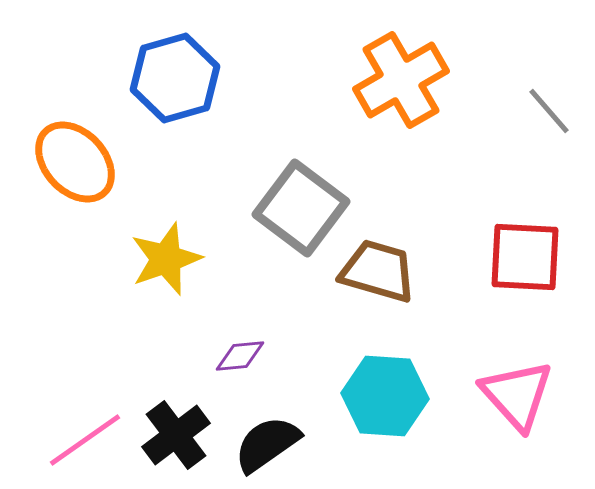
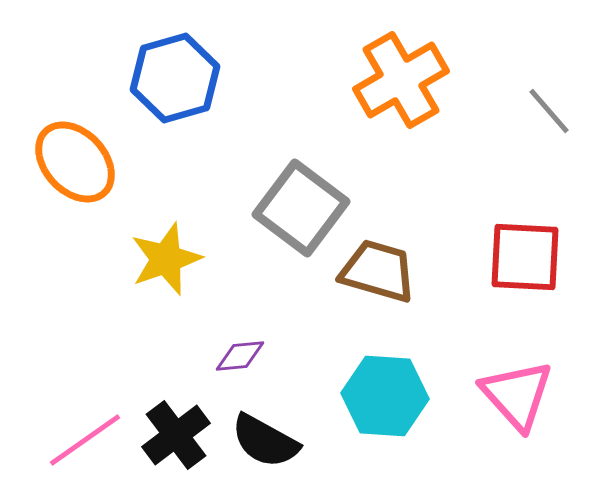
black semicircle: moved 2 px left, 3 px up; rotated 116 degrees counterclockwise
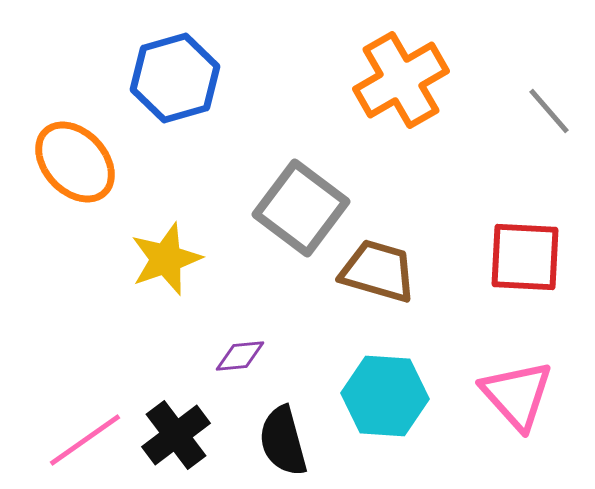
black semicircle: moved 18 px right; rotated 46 degrees clockwise
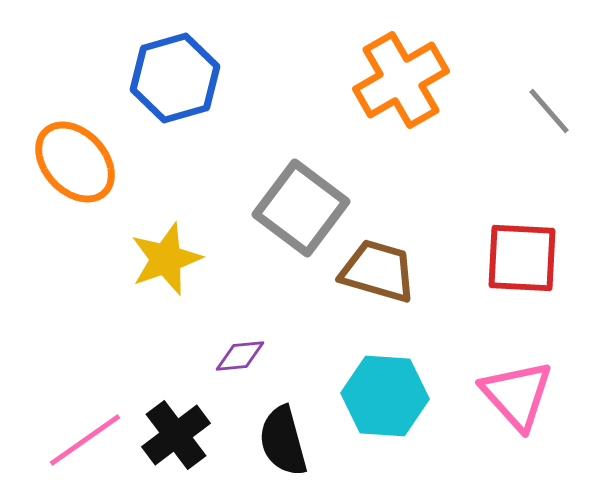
red square: moved 3 px left, 1 px down
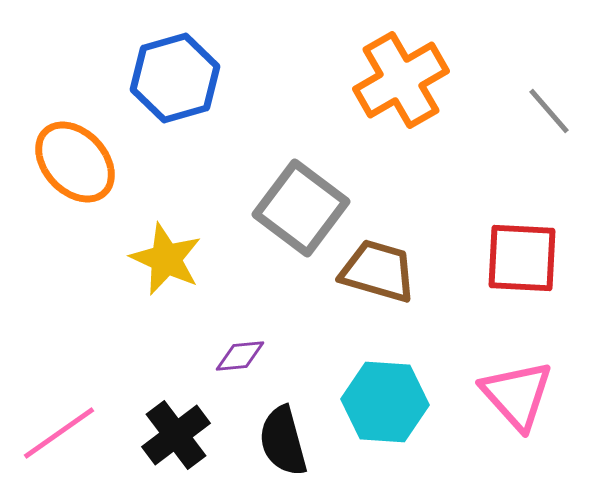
yellow star: rotated 28 degrees counterclockwise
cyan hexagon: moved 6 px down
pink line: moved 26 px left, 7 px up
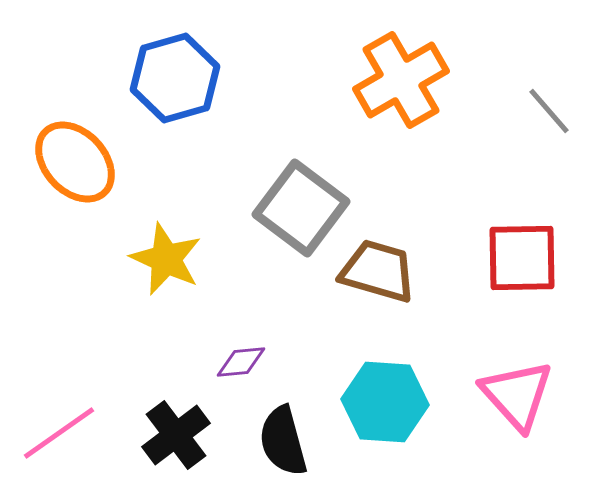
red square: rotated 4 degrees counterclockwise
purple diamond: moved 1 px right, 6 px down
